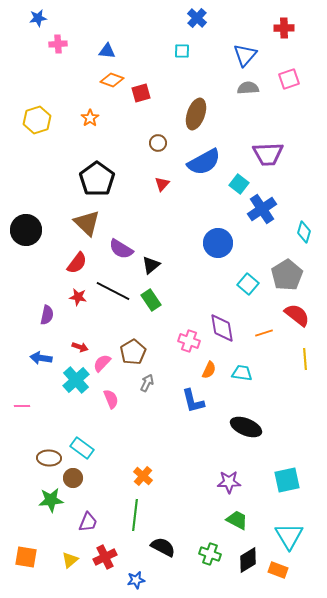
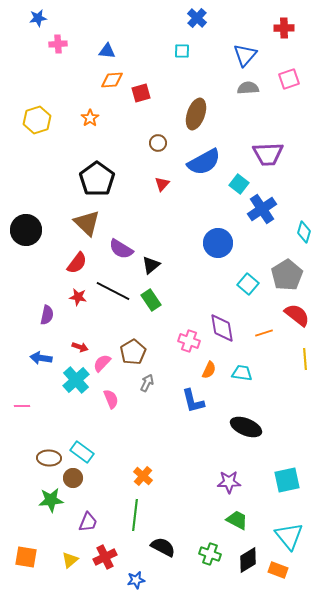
orange diamond at (112, 80): rotated 25 degrees counterclockwise
cyan rectangle at (82, 448): moved 4 px down
cyan triangle at (289, 536): rotated 8 degrees counterclockwise
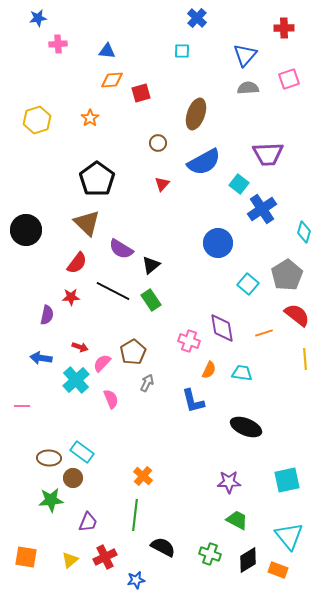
red star at (78, 297): moved 7 px left; rotated 12 degrees counterclockwise
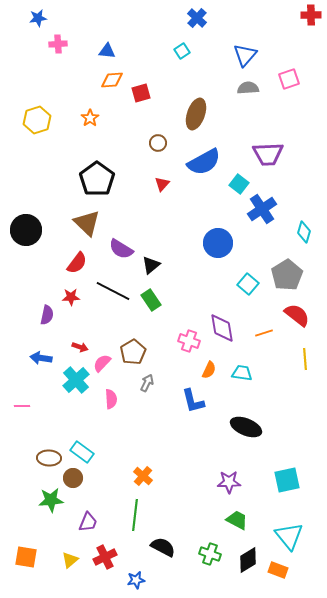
red cross at (284, 28): moved 27 px right, 13 px up
cyan square at (182, 51): rotated 35 degrees counterclockwise
pink semicircle at (111, 399): rotated 18 degrees clockwise
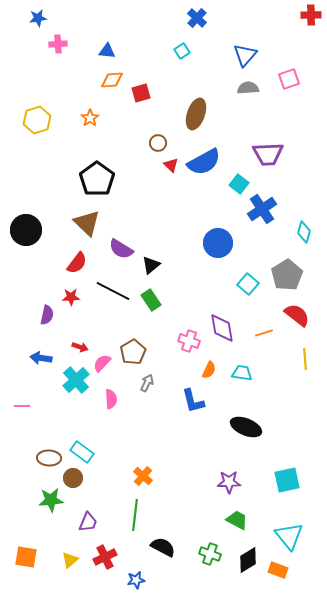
red triangle at (162, 184): moved 9 px right, 19 px up; rotated 28 degrees counterclockwise
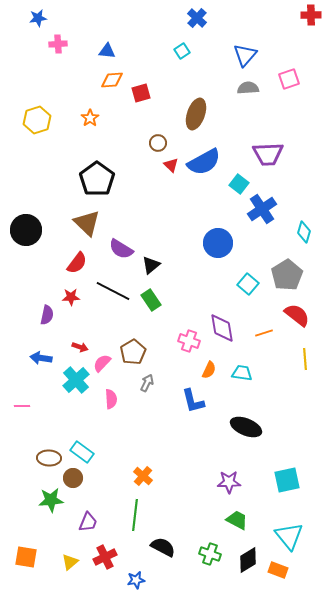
yellow triangle at (70, 560): moved 2 px down
